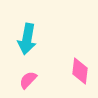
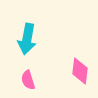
pink semicircle: rotated 60 degrees counterclockwise
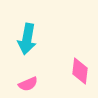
pink semicircle: moved 4 px down; rotated 96 degrees counterclockwise
